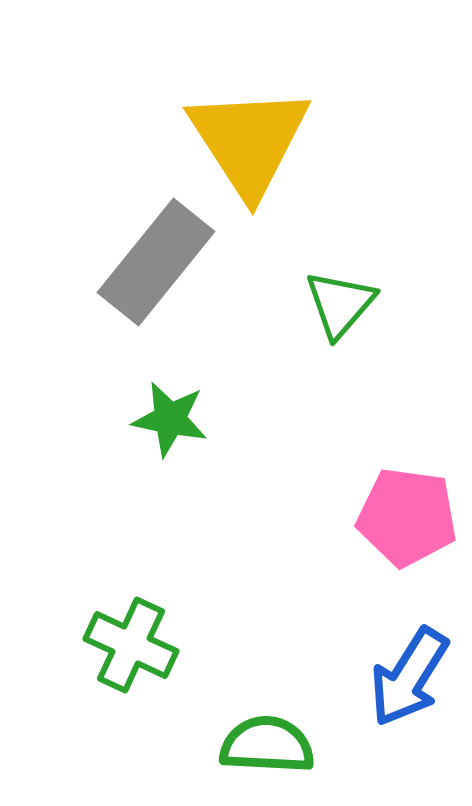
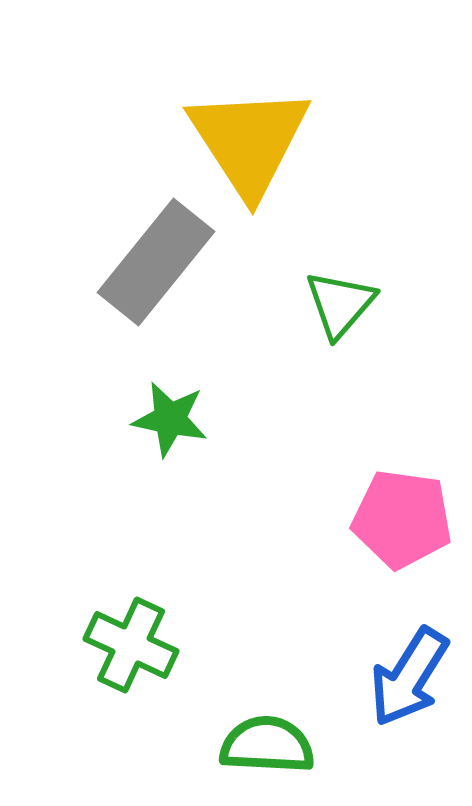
pink pentagon: moved 5 px left, 2 px down
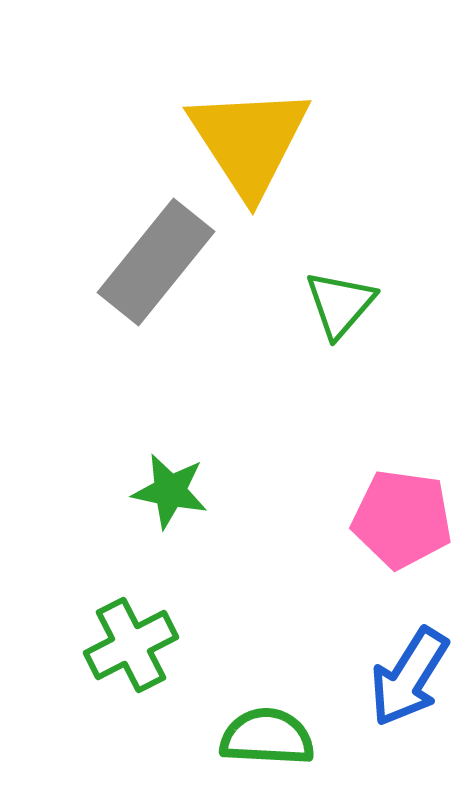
green star: moved 72 px down
green cross: rotated 38 degrees clockwise
green semicircle: moved 8 px up
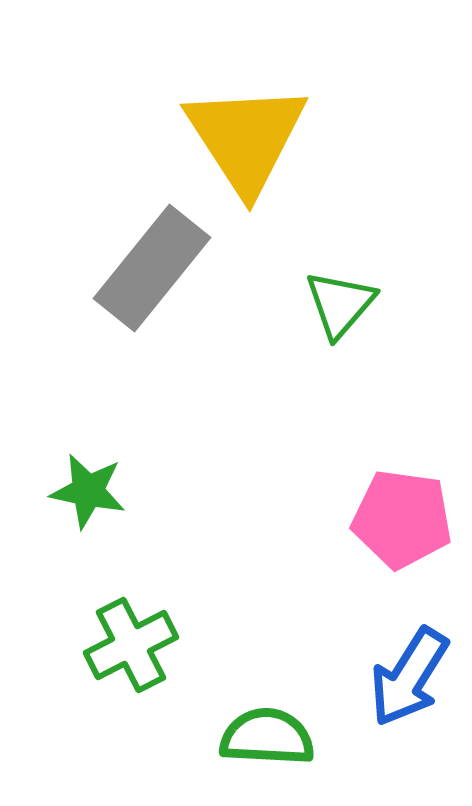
yellow triangle: moved 3 px left, 3 px up
gray rectangle: moved 4 px left, 6 px down
green star: moved 82 px left
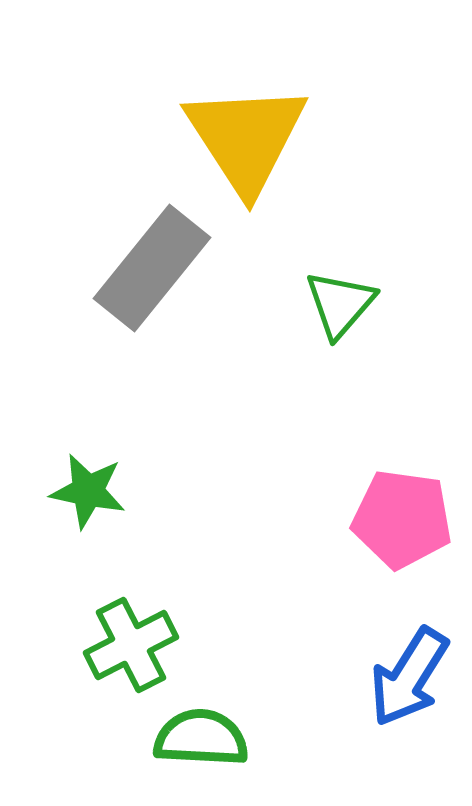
green semicircle: moved 66 px left, 1 px down
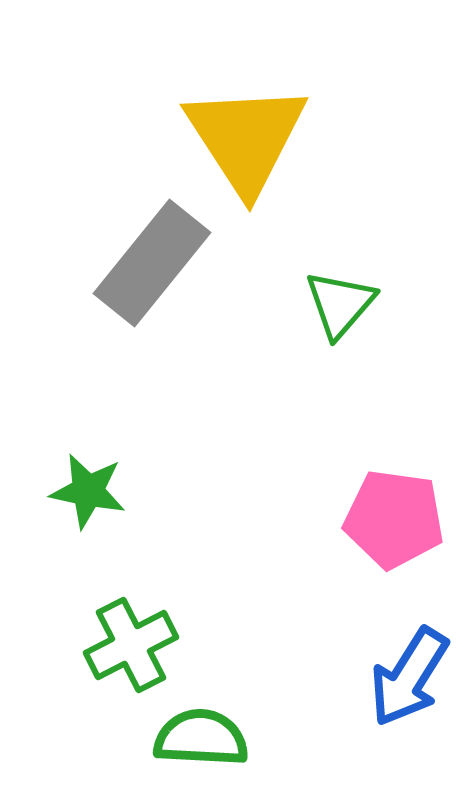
gray rectangle: moved 5 px up
pink pentagon: moved 8 px left
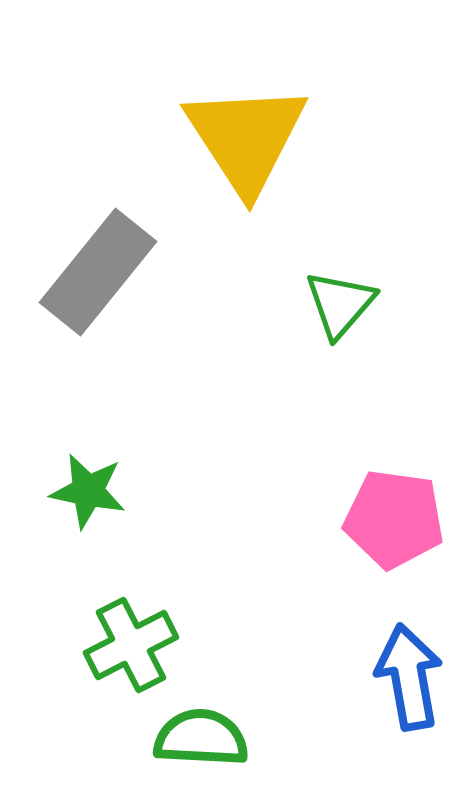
gray rectangle: moved 54 px left, 9 px down
blue arrow: rotated 138 degrees clockwise
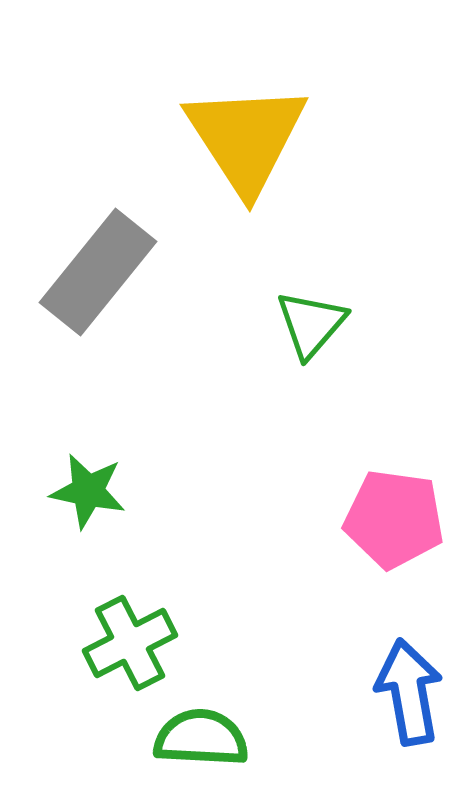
green triangle: moved 29 px left, 20 px down
green cross: moved 1 px left, 2 px up
blue arrow: moved 15 px down
